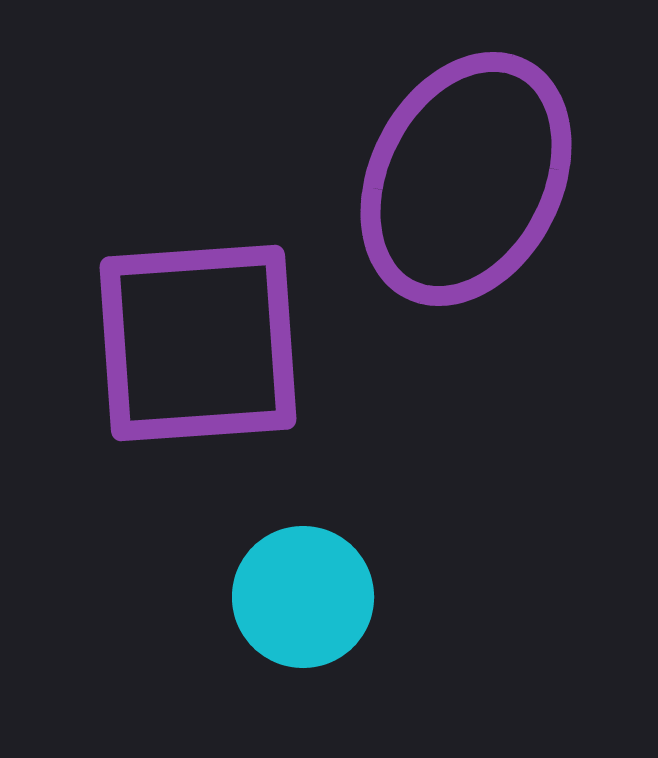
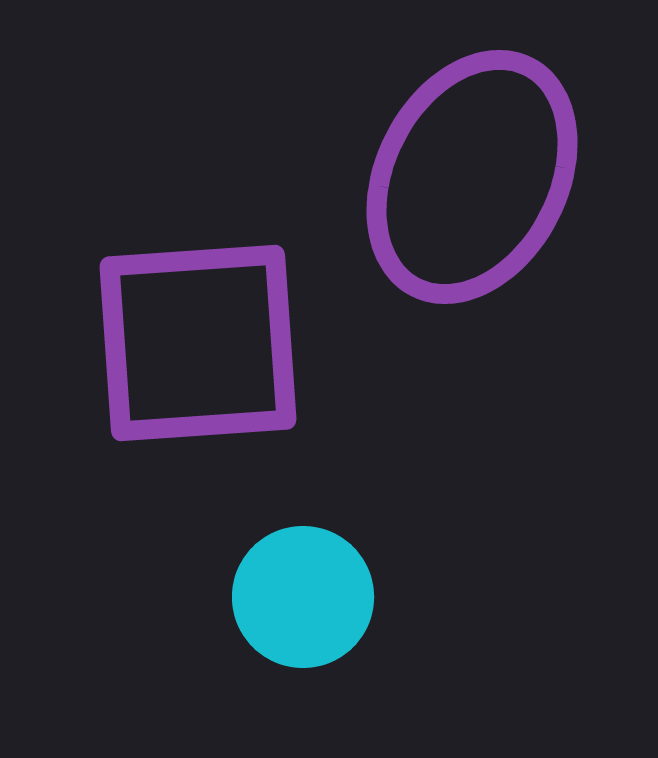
purple ellipse: moved 6 px right, 2 px up
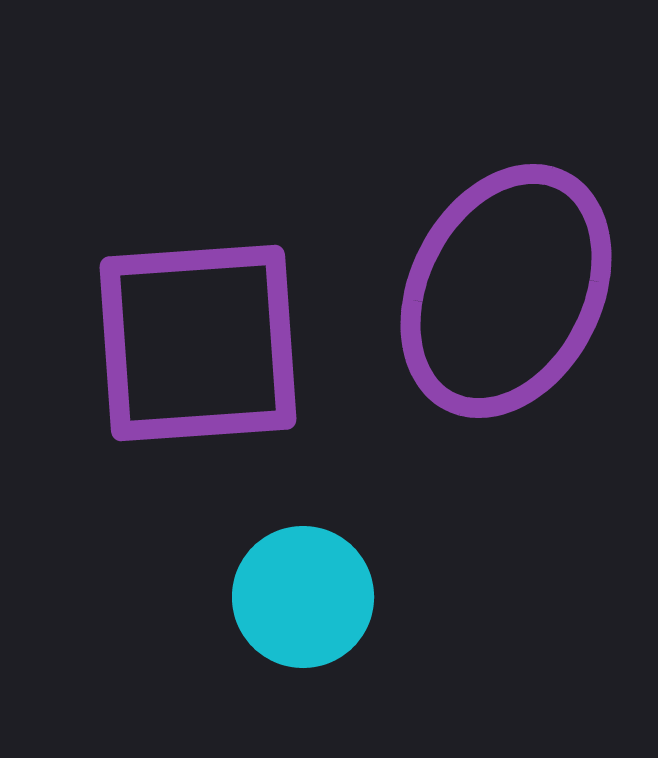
purple ellipse: moved 34 px right, 114 px down
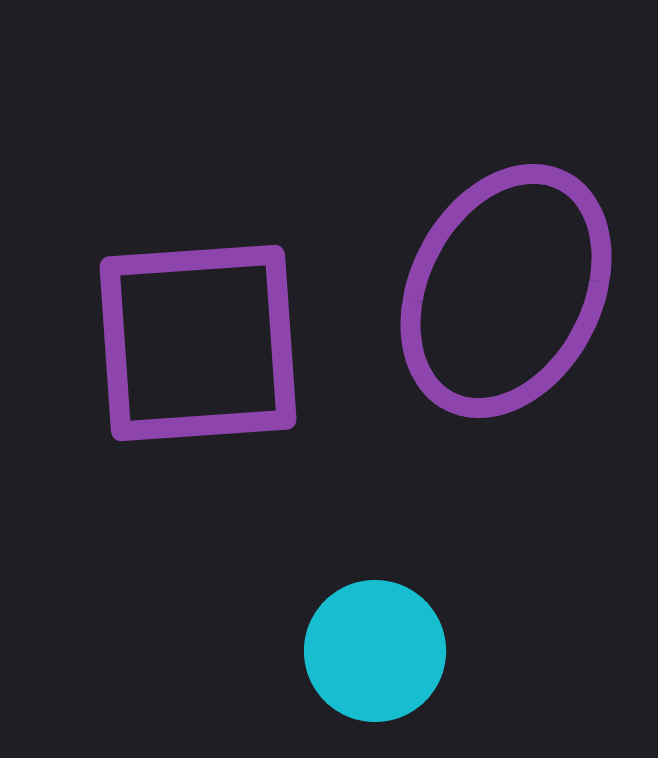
cyan circle: moved 72 px right, 54 px down
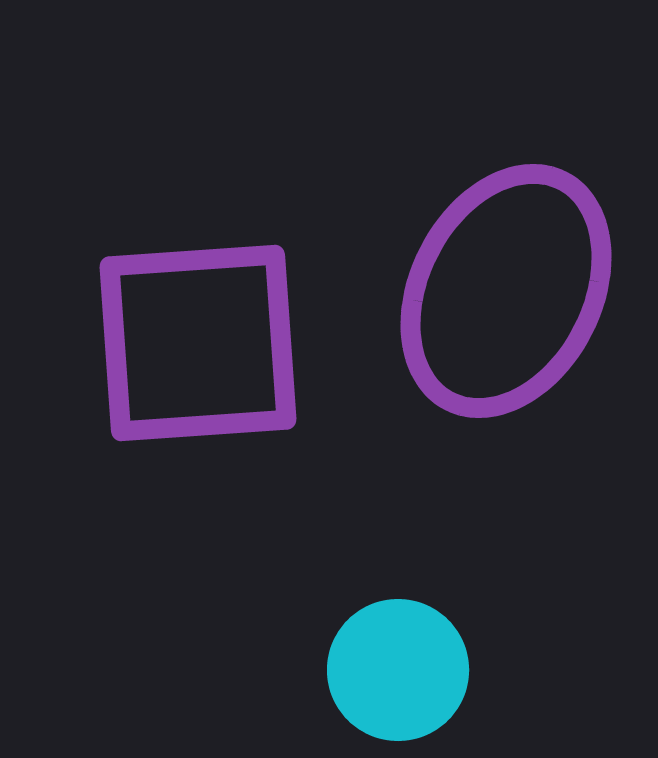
cyan circle: moved 23 px right, 19 px down
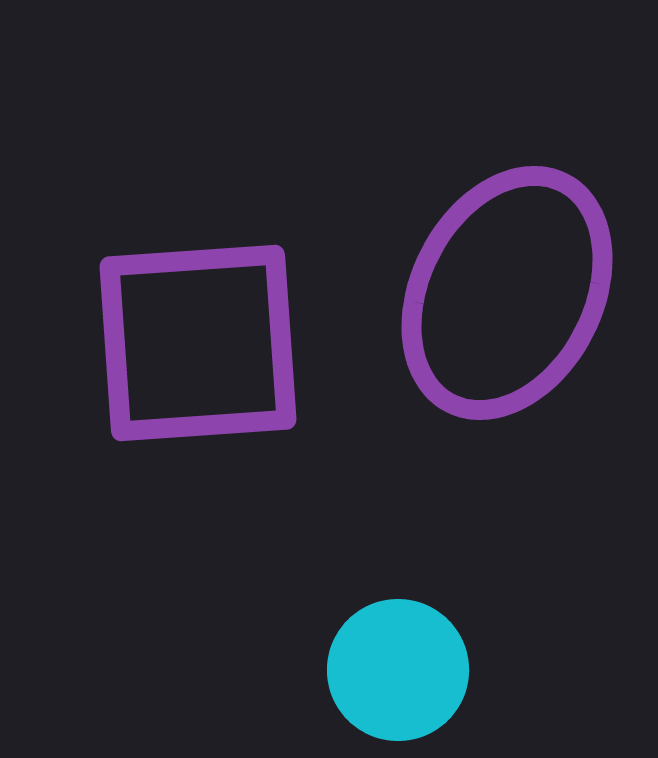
purple ellipse: moved 1 px right, 2 px down
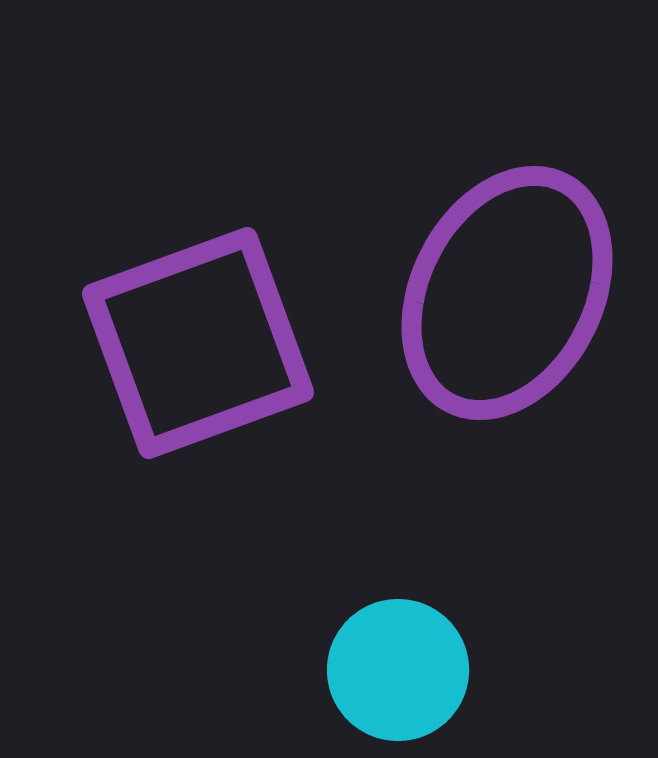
purple square: rotated 16 degrees counterclockwise
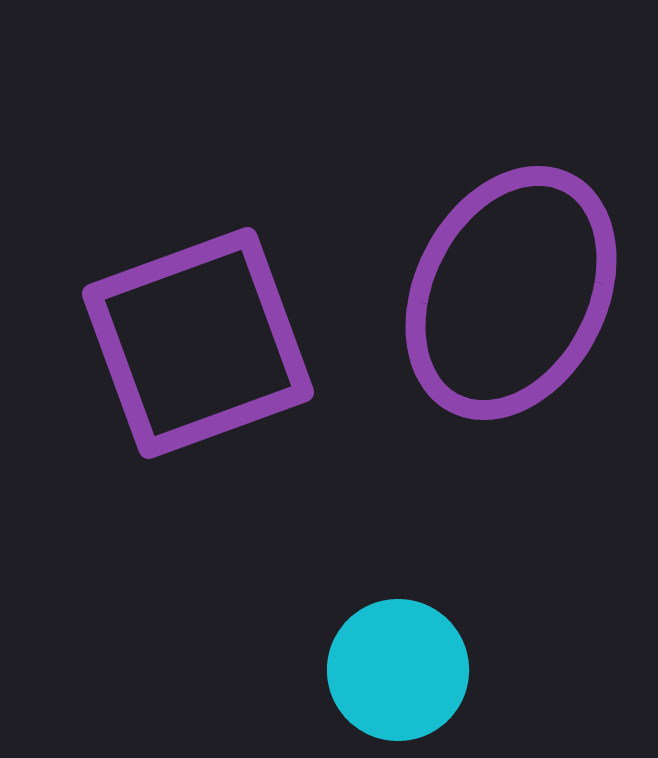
purple ellipse: moved 4 px right
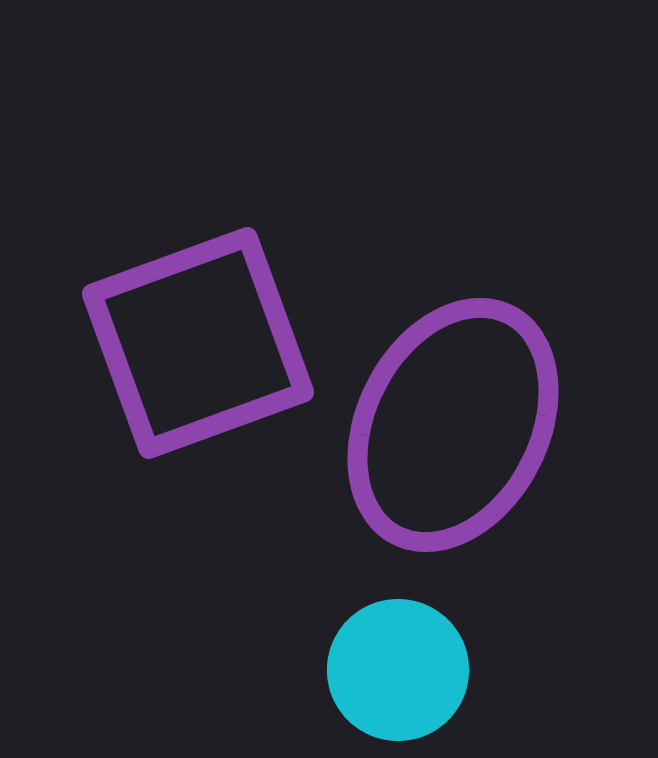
purple ellipse: moved 58 px left, 132 px down
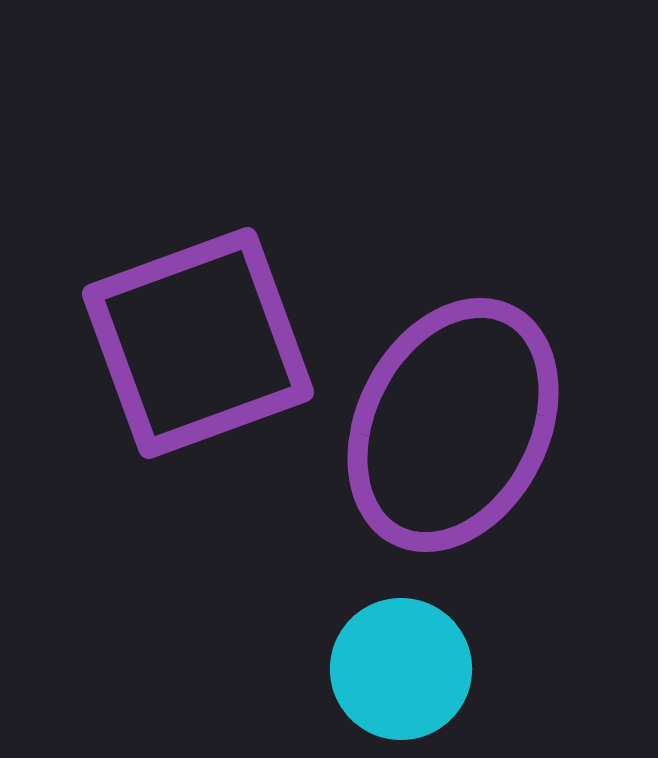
cyan circle: moved 3 px right, 1 px up
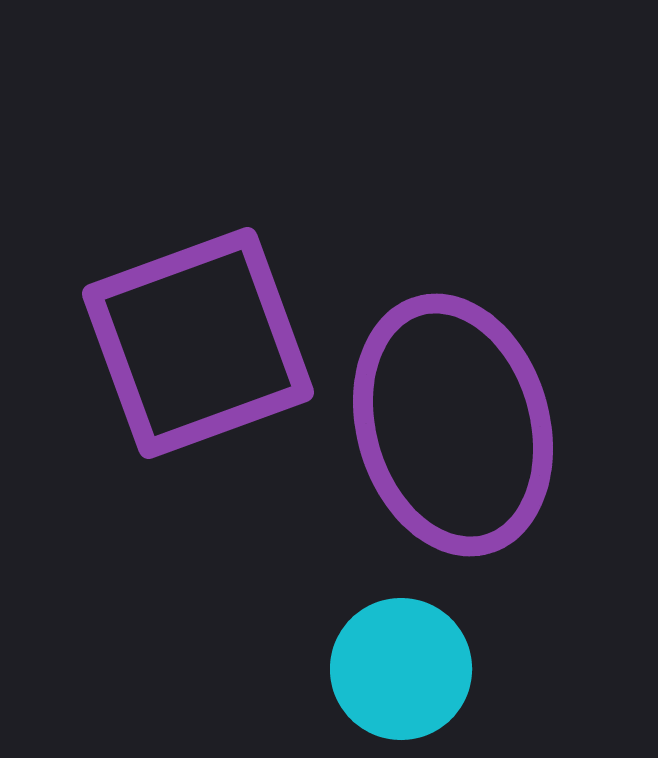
purple ellipse: rotated 43 degrees counterclockwise
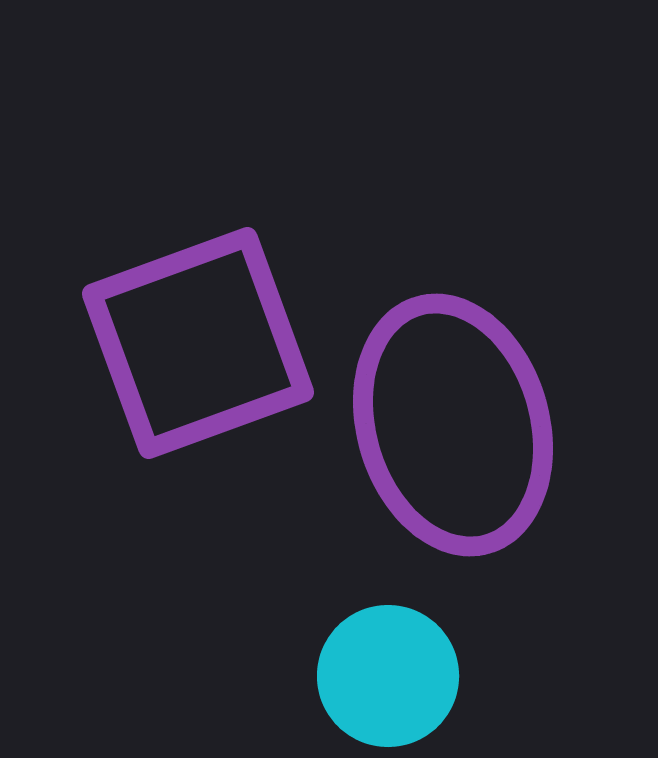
cyan circle: moved 13 px left, 7 px down
